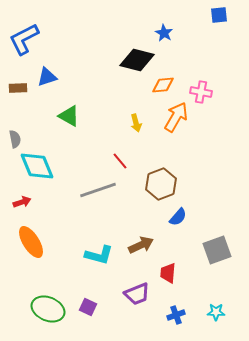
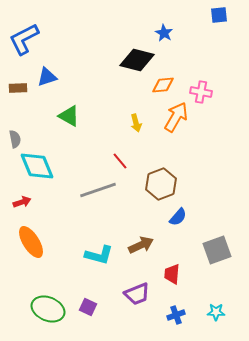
red trapezoid: moved 4 px right, 1 px down
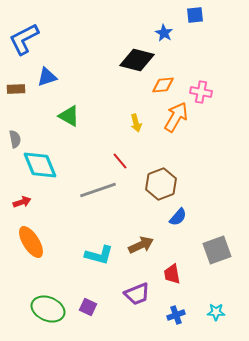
blue square: moved 24 px left
brown rectangle: moved 2 px left, 1 px down
cyan diamond: moved 3 px right, 1 px up
red trapezoid: rotated 15 degrees counterclockwise
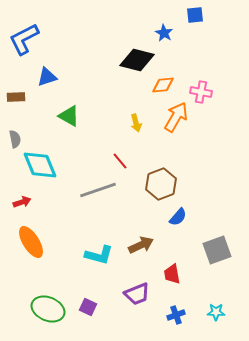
brown rectangle: moved 8 px down
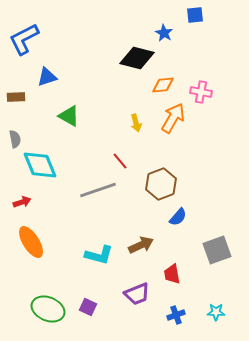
black diamond: moved 2 px up
orange arrow: moved 3 px left, 1 px down
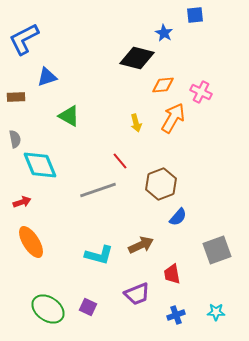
pink cross: rotated 15 degrees clockwise
green ellipse: rotated 12 degrees clockwise
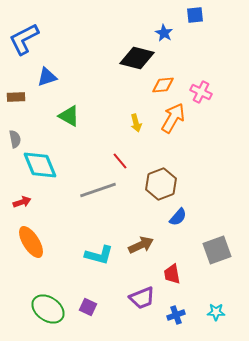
purple trapezoid: moved 5 px right, 4 px down
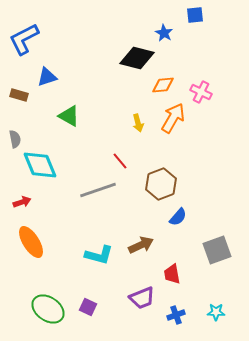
brown rectangle: moved 3 px right, 2 px up; rotated 18 degrees clockwise
yellow arrow: moved 2 px right
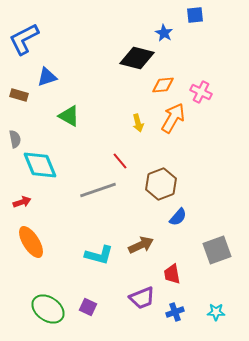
blue cross: moved 1 px left, 3 px up
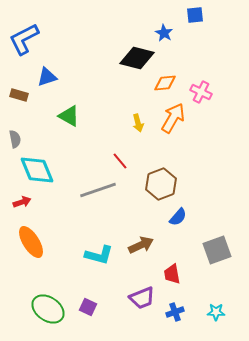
orange diamond: moved 2 px right, 2 px up
cyan diamond: moved 3 px left, 5 px down
